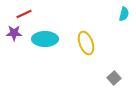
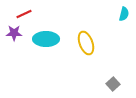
cyan ellipse: moved 1 px right
gray square: moved 1 px left, 6 px down
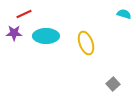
cyan semicircle: rotated 88 degrees counterclockwise
cyan ellipse: moved 3 px up
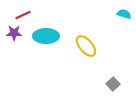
red line: moved 1 px left, 1 px down
yellow ellipse: moved 3 px down; rotated 20 degrees counterclockwise
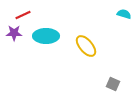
gray square: rotated 24 degrees counterclockwise
